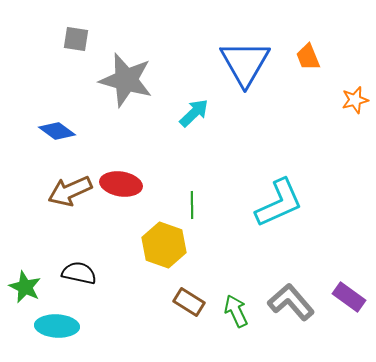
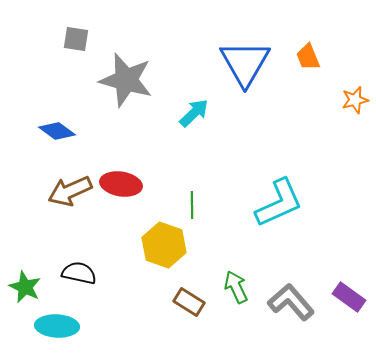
green arrow: moved 24 px up
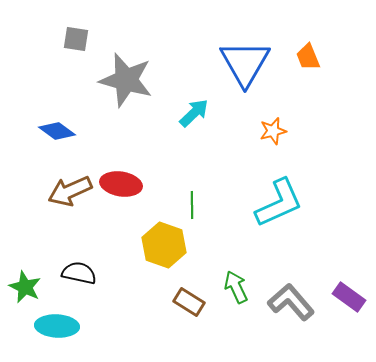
orange star: moved 82 px left, 31 px down
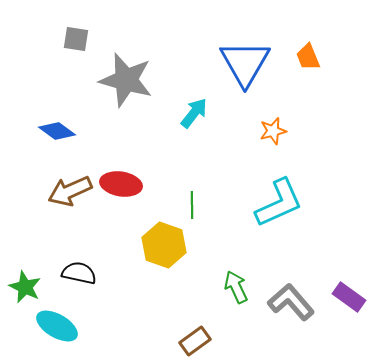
cyan arrow: rotated 8 degrees counterclockwise
brown rectangle: moved 6 px right, 39 px down; rotated 68 degrees counterclockwise
cyan ellipse: rotated 27 degrees clockwise
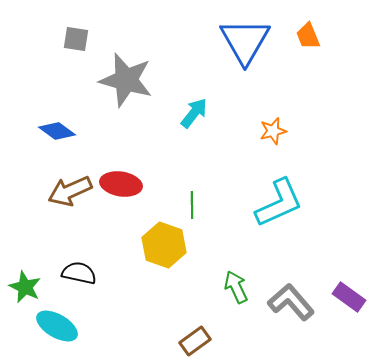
orange trapezoid: moved 21 px up
blue triangle: moved 22 px up
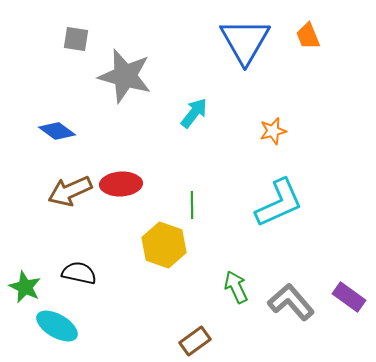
gray star: moved 1 px left, 4 px up
red ellipse: rotated 12 degrees counterclockwise
